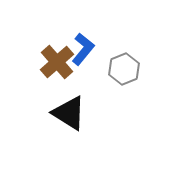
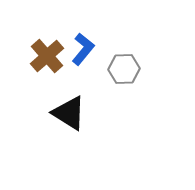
brown cross: moved 10 px left, 6 px up
gray hexagon: rotated 20 degrees clockwise
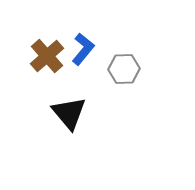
black triangle: rotated 18 degrees clockwise
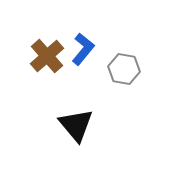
gray hexagon: rotated 12 degrees clockwise
black triangle: moved 7 px right, 12 px down
